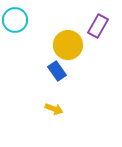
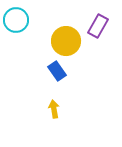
cyan circle: moved 1 px right
yellow circle: moved 2 px left, 4 px up
yellow arrow: rotated 120 degrees counterclockwise
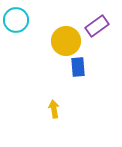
purple rectangle: moved 1 px left; rotated 25 degrees clockwise
blue rectangle: moved 21 px right, 4 px up; rotated 30 degrees clockwise
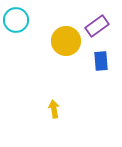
blue rectangle: moved 23 px right, 6 px up
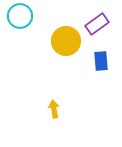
cyan circle: moved 4 px right, 4 px up
purple rectangle: moved 2 px up
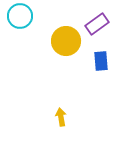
yellow arrow: moved 7 px right, 8 px down
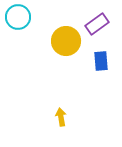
cyan circle: moved 2 px left, 1 px down
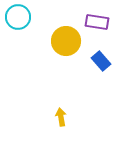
purple rectangle: moved 2 px up; rotated 45 degrees clockwise
blue rectangle: rotated 36 degrees counterclockwise
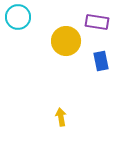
blue rectangle: rotated 30 degrees clockwise
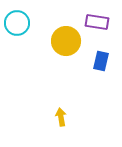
cyan circle: moved 1 px left, 6 px down
blue rectangle: rotated 24 degrees clockwise
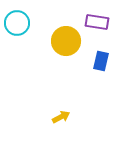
yellow arrow: rotated 72 degrees clockwise
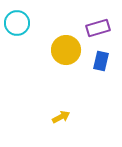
purple rectangle: moved 1 px right, 6 px down; rotated 25 degrees counterclockwise
yellow circle: moved 9 px down
